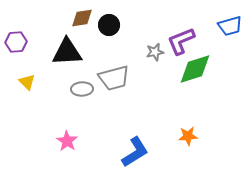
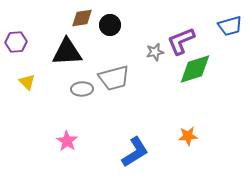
black circle: moved 1 px right
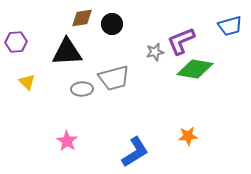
black circle: moved 2 px right, 1 px up
green diamond: rotated 27 degrees clockwise
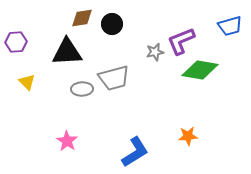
green diamond: moved 5 px right, 1 px down
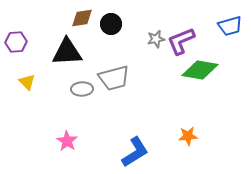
black circle: moved 1 px left
gray star: moved 1 px right, 13 px up
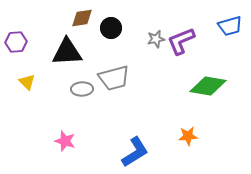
black circle: moved 4 px down
green diamond: moved 8 px right, 16 px down
pink star: moved 2 px left; rotated 15 degrees counterclockwise
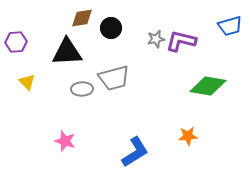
purple L-shape: rotated 36 degrees clockwise
